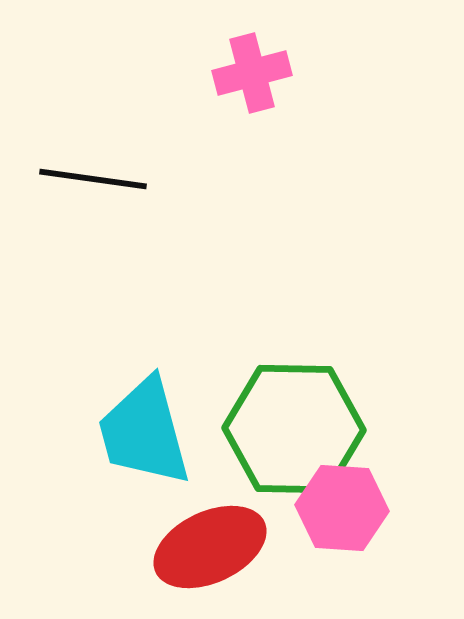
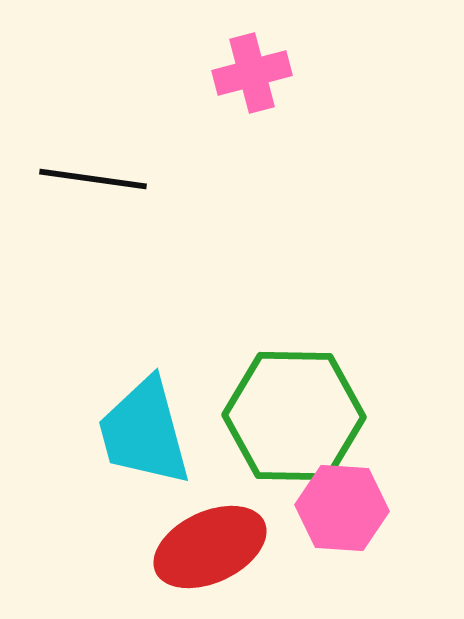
green hexagon: moved 13 px up
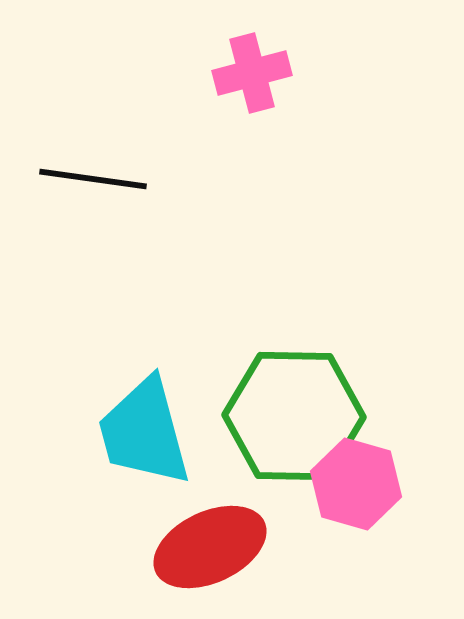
pink hexagon: moved 14 px right, 24 px up; rotated 12 degrees clockwise
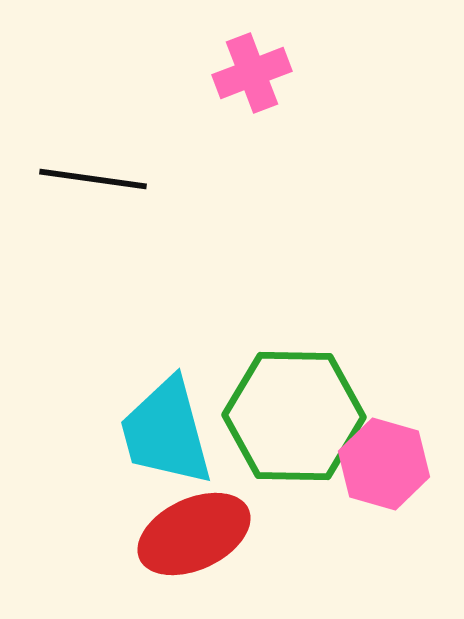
pink cross: rotated 6 degrees counterclockwise
cyan trapezoid: moved 22 px right
pink hexagon: moved 28 px right, 20 px up
red ellipse: moved 16 px left, 13 px up
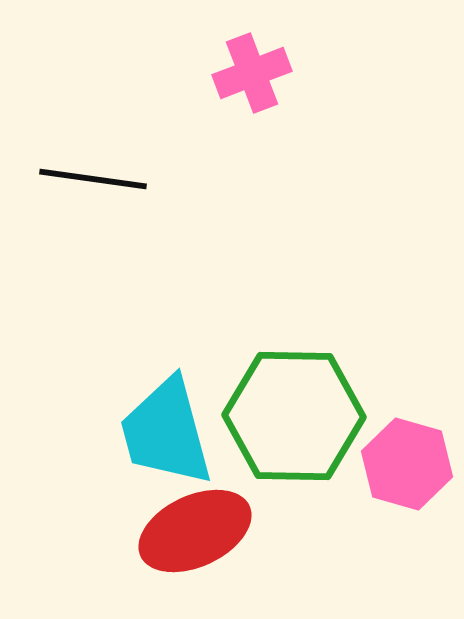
pink hexagon: moved 23 px right
red ellipse: moved 1 px right, 3 px up
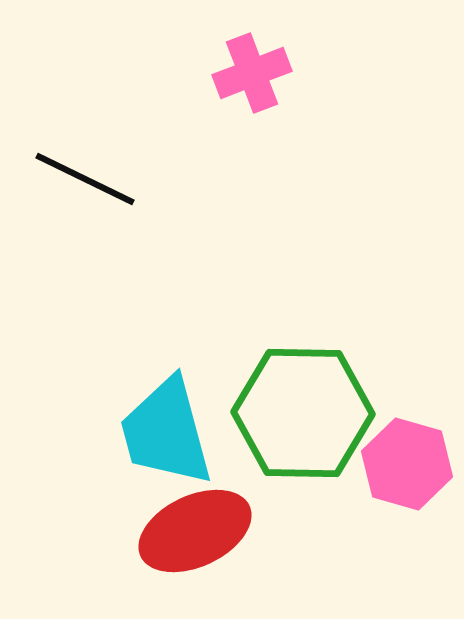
black line: moved 8 px left; rotated 18 degrees clockwise
green hexagon: moved 9 px right, 3 px up
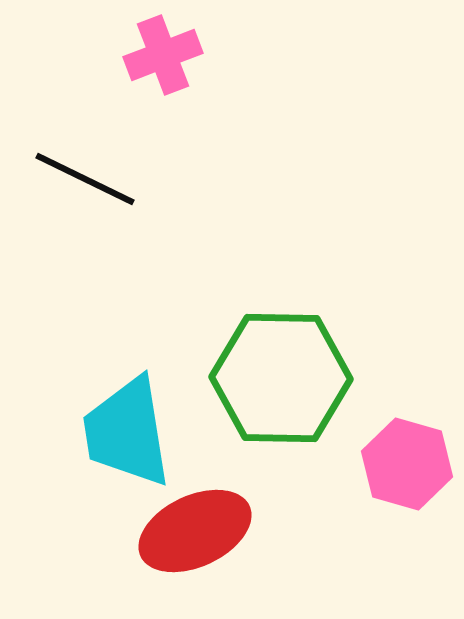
pink cross: moved 89 px left, 18 px up
green hexagon: moved 22 px left, 35 px up
cyan trapezoid: moved 39 px left; rotated 6 degrees clockwise
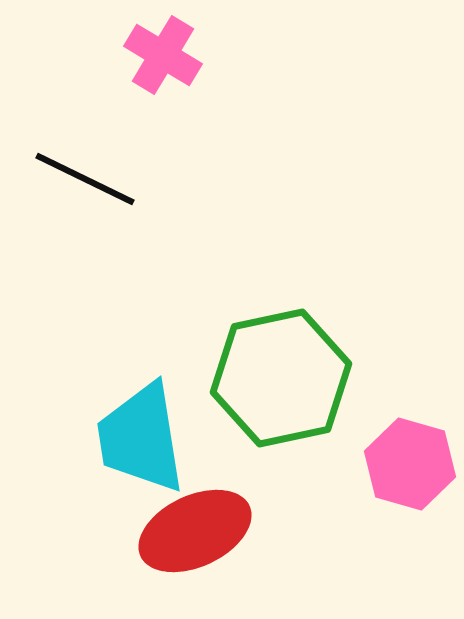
pink cross: rotated 38 degrees counterclockwise
green hexagon: rotated 13 degrees counterclockwise
cyan trapezoid: moved 14 px right, 6 px down
pink hexagon: moved 3 px right
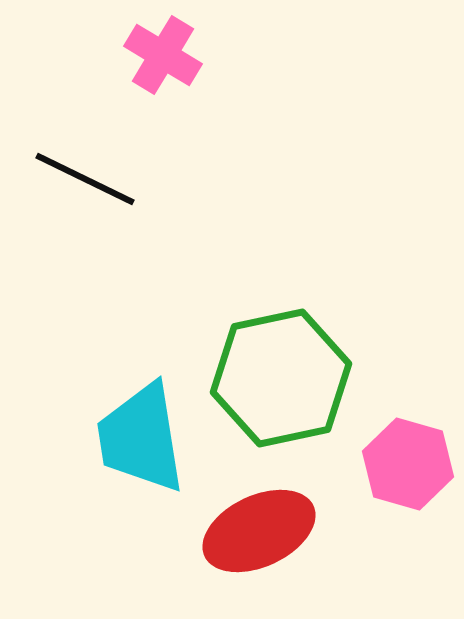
pink hexagon: moved 2 px left
red ellipse: moved 64 px right
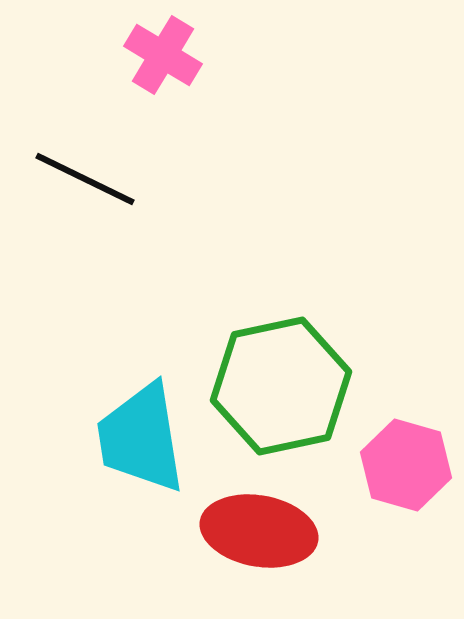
green hexagon: moved 8 px down
pink hexagon: moved 2 px left, 1 px down
red ellipse: rotated 35 degrees clockwise
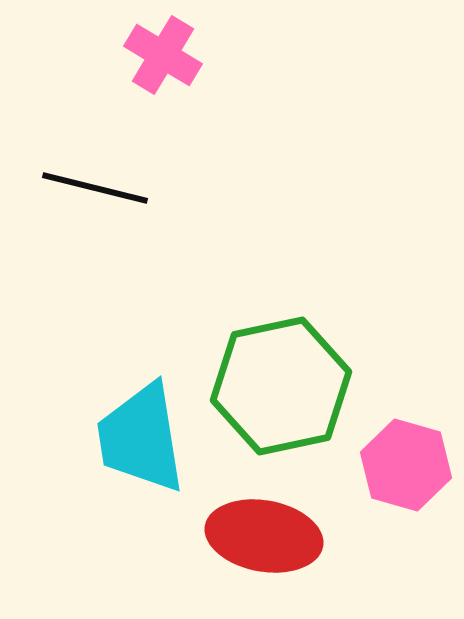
black line: moved 10 px right, 9 px down; rotated 12 degrees counterclockwise
red ellipse: moved 5 px right, 5 px down
